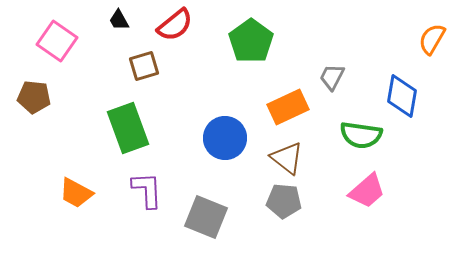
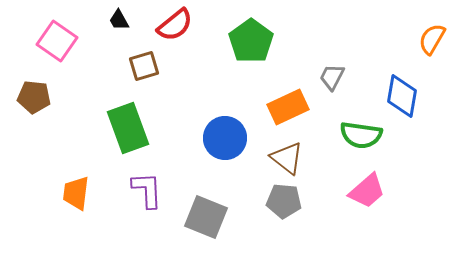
orange trapezoid: rotated 69 degrees clockwise
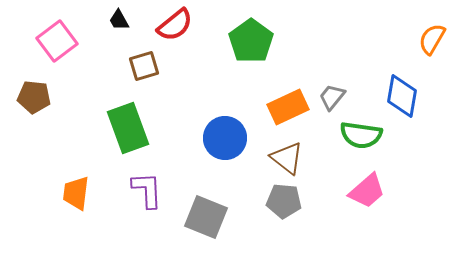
pink square: rotated 18 degrees clockwise
gray trapezoid: moved 20 px down; rotated 12 degrees clockwise
